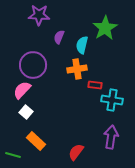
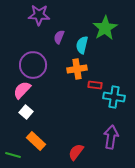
cyan cross: moved 2 px right, 3 px up
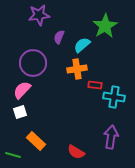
purple star: rotated 10 degrees counterclockwise
green star: moved 2 px up
cyan semicircle: rotated 36 degrees clockwise
purple circle: moved 2 px up
white square: moved 6 px left; rotated 32 degrees clockwise
red semicircle: rotated 96 degrees counterclockwise
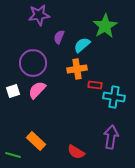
pink semicircle: moved 15 px right
white square: moved 7 px left, 21 px up
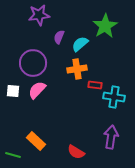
cyan semicircle: moved 2 px left, 1 px up
white square: rotated 24 degrees clockwise
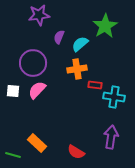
orange rectangle: moved 1 px right, 2 px down
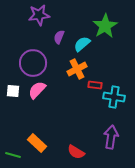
cyan semicircle: moved 2 px right
orange cross: rotated 18 degrees counterclockwise
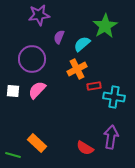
purple circle: moved 1 px left, 4 px up
red rectangle: moved 1 px left, 1 px down; rotated 16 degrees counterclockwise
red semicircle: moved 9 px right, 4 px up
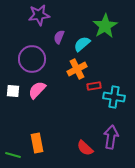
orange rectangle: rotated 36 degrees clockwise
red semicircle: rotated 12 degrees clockwise
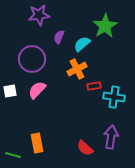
white square: moved 3 px left; rotated 16 degrees counterclockwise
